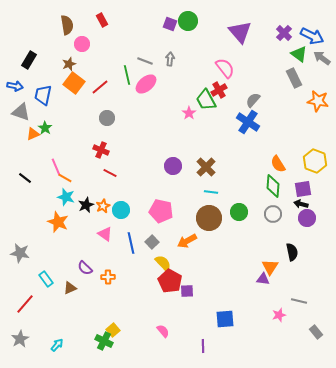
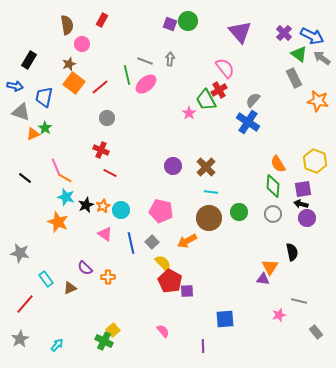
red rectangle at (102, 20): rotated 56 degrees clockwise
blue trapezoid at (43, 95): moved 1 px right, 2 px down
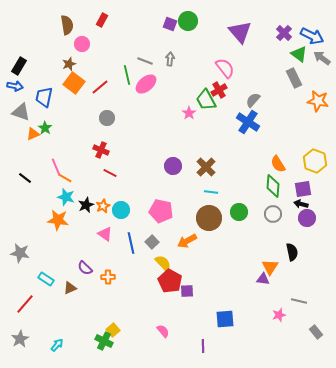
black rectangle at (29, 60): moved 10 px left, 6 px down
orange star at (58, 222): moved 2 px up; rotated 15 degrees counterclockwise
cyan rectangle at (46, 279): rotated 21 degrees counterclockwise
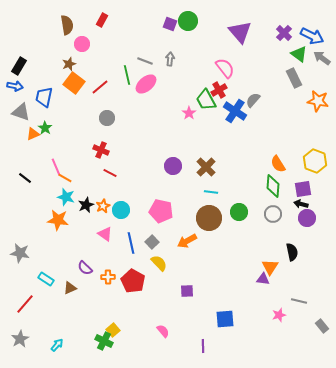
blue cross at (248, 122): moved 13 px left, 11 px up
yellow semicircle at (163, 263): moved 4 px left
red pentagon at (170, 281): moved 37 px left
gray rectangle at (316, 332): moved 6 px right, 6 px up
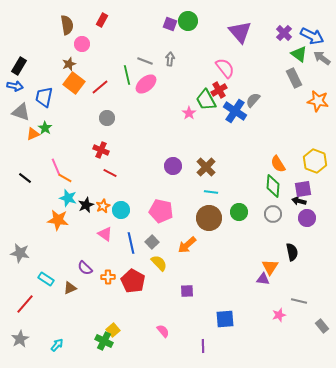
cyan star at (66, 197): moved 2 px right, 1 px down
black arrow at (301, 204): moved 2 px left, 3 px up
orange arrow at (187, 241): moved 4 px down; rotated 12 degrees counterclockwise
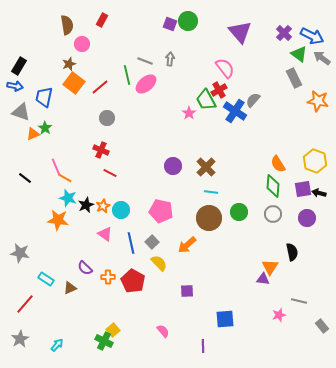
black arrow at (299, 201): moved 20 px right, 8 px up
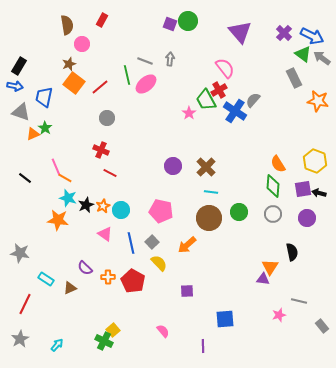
green triangle at (299, 54): moved 4 px right
red line at (25, 304): rotated 15 degrees counterclockwise
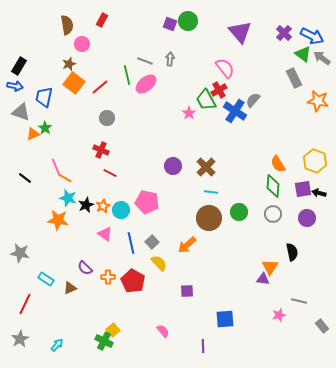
pink pentagon at (161, 211): moved 14 px left, 9 px up
